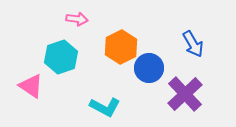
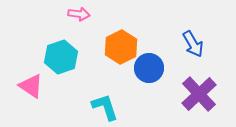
pink arrow: moved 2 px right, 5 px up
purple cross: moved 14 px right
cyan L-shape: rotated 136 degrees counterclockwise
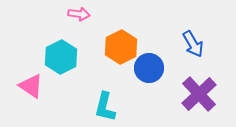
cyan hexagon: rotated 8 degrees counterclockwise
cyan L-shape: rotated 148 degrees counterclockwise
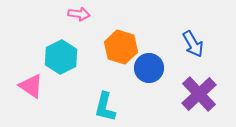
orange hexagon: rotated 16 degrees counterclockwise
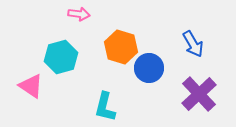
cyan hexagon: rotated 12 degrees clockwise
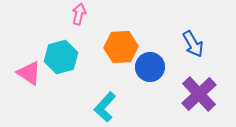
pink arrow: rotated 85 degrees counterclockwise
orange hexagon: rotated 20 degrees counterclockwise
blue circle: moved 1 px right, 1 px up
pink triangle: moved 2 px left, 13 px up
cyan L-shape: rotated 28 degrees clockwise
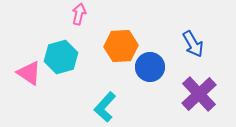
orange hexagon: moved 1 px up
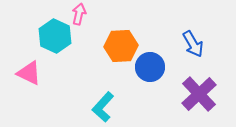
cyan hexagon: moved 6 px left, 21 px up; rotated 20 degrees counterclockwise
pink triangle: rotated 8 degrees counterclockwise
cyan L-shape: moved 2 px left
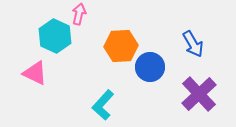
pink triangle: moved 6 px right
cyan L-shape: moved 2 px up
